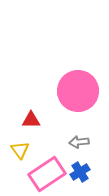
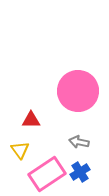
gray arrow: rotated 18 degrees clockwise
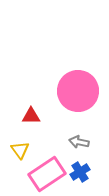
red triangle: moved 4 px up
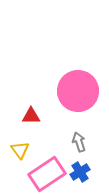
gray arrow: rotated 60 degrees clockwise
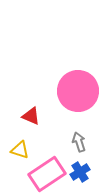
red triangle: rotated 24 degrees clockwise
yellow triangle: rotated 36 degrees counterclockwise
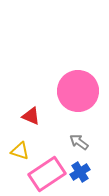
gray arrow: rotated 36 degrees counterclockwise
yellow triangle: moved 1 px down
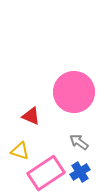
pink circle: moved 4 px left, 1 px down
pink rectangle: moved 1 px left, 1 px up
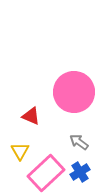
yellow triangle: rotated 42 degrees clockwise
pink rectangle: rotated 9 degrees counterclockwise
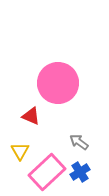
pink circle: moved 16 px left, 9 px up
pink rectangle: moved 1 px right, 1 px up
